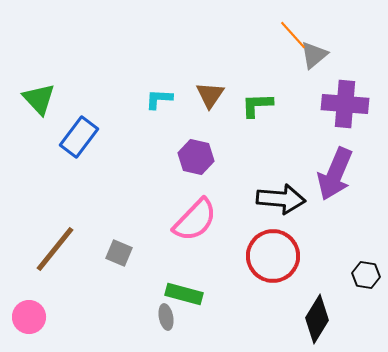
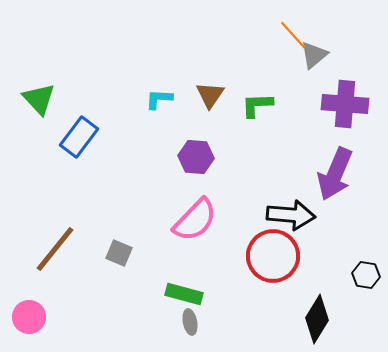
purple hexagon: rotated 8 degrees counterclockwise
black arrow: moved 10 px right, 16 px down
gray ellipse: moved 24 px right, 5 px down
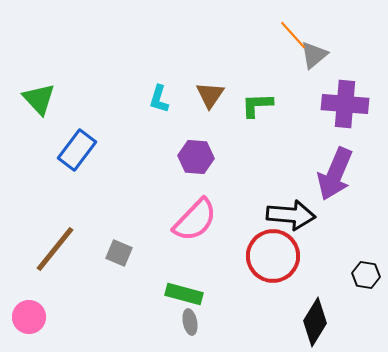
cyan L-shape: rotated 76 degrees counterclockwise
blue rectangle: moved 2 px left, 13 px down
black diamond: moved 2 px left, 3 px down
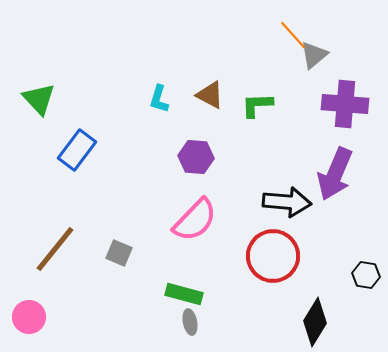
brown triangle: rotated 36 degrees counterclockwise
black arrow: moved 4 px left, 13 px up
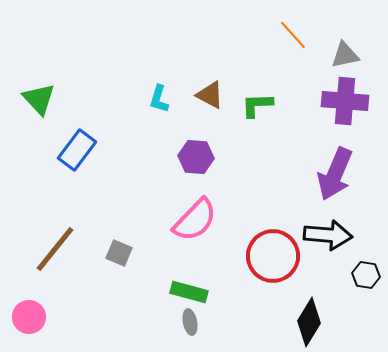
gray triangle: moved 31 px right; rotated 28 degrees clockwise
purple cross: moved 3 px up
black arrow: moved 41 px right, 33 px down
green rectangle: moved 5 px right, 2 px up
black diamond: moved 6 px left
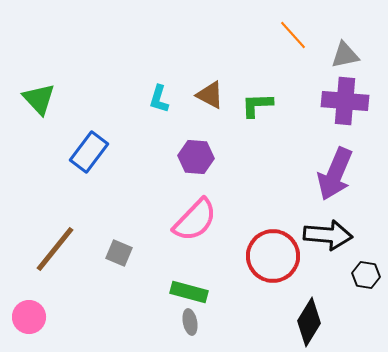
blue rectangle: moved 12 px right, 2 px down
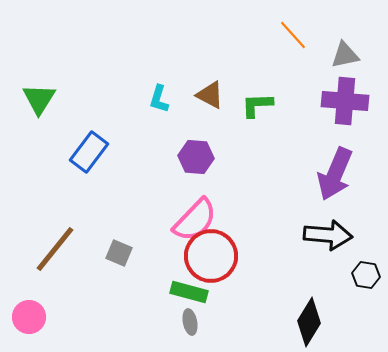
green triangle: rotated 15 degrees clockwise
red circle: moved 62 px left
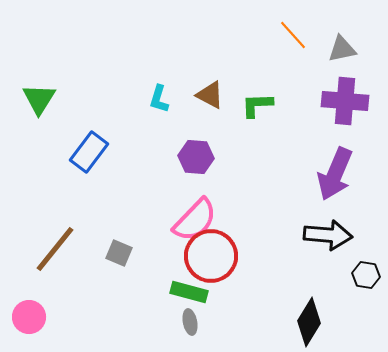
gray triangle: moved 3 px left, 6 px up
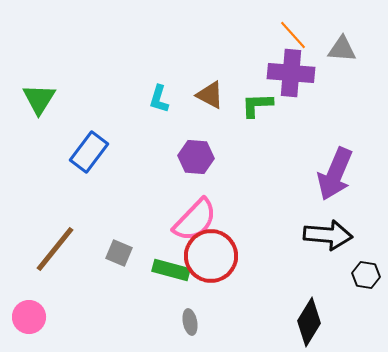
gray triangle: rotated 16 degrees clockwise
purple cross: moved 54 px left, 28 px up
green rectangle: moved 18 px left, 22 px up
